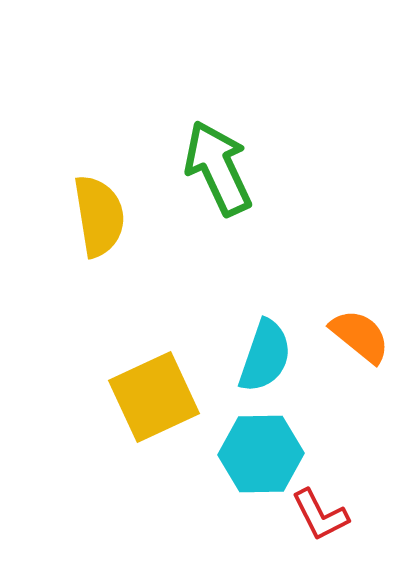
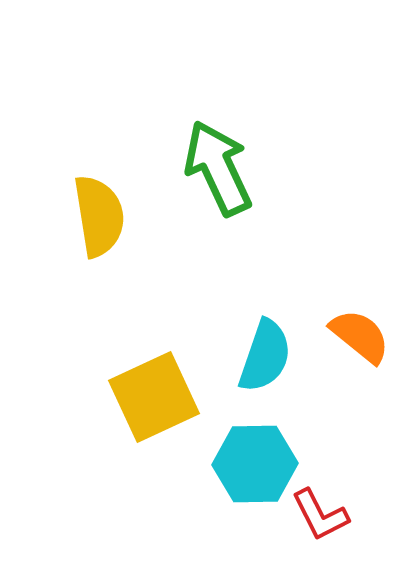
cyan hexagon: moved 6 px left, 10 px down
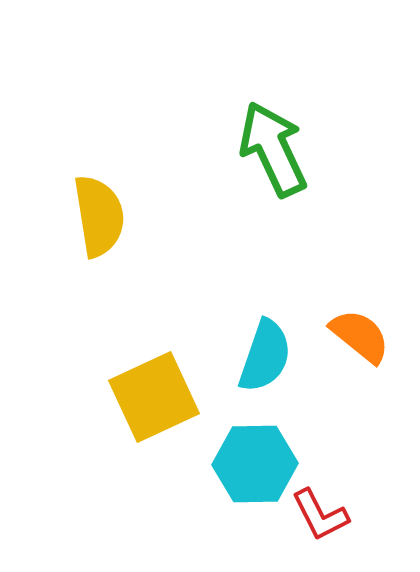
green arrow: moved 55 px right, 19 px up
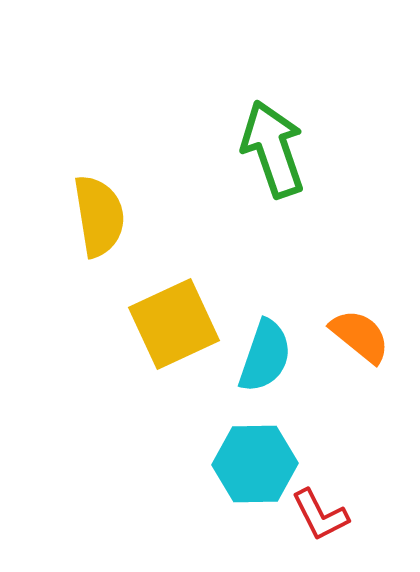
green arrow: rotated 6 degrees clockwise
yellow square: moved 20 px right, 73 px up
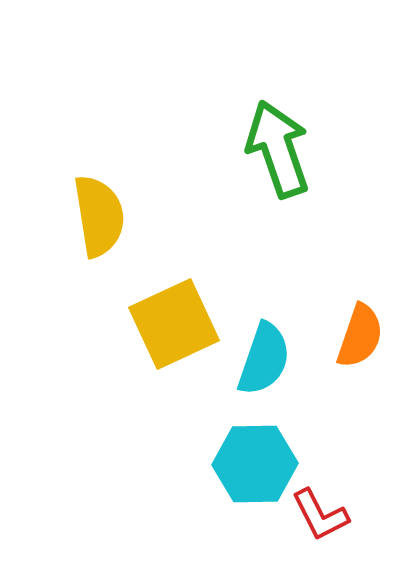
green arrow: moved 5 px right
orange semicircle: rotated 70 degrees clockwise
cyan semicircle: moved 1 px left, 3 px down
